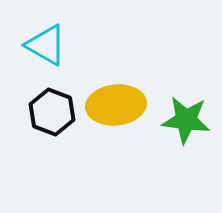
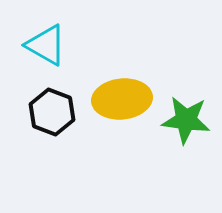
yellow ellipse: moved 6 px right, 6 px up
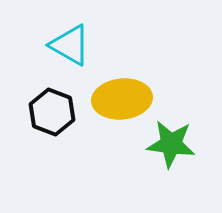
cyan triangle: moved 24 px right
green star: moved 15 px left, 24 px down
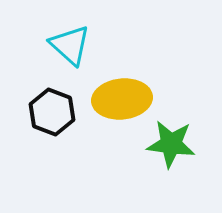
cyan triangle: rotated 12 degrees clockwise
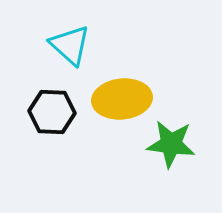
black hexagon: rotated 18 degrees counterclockwise
